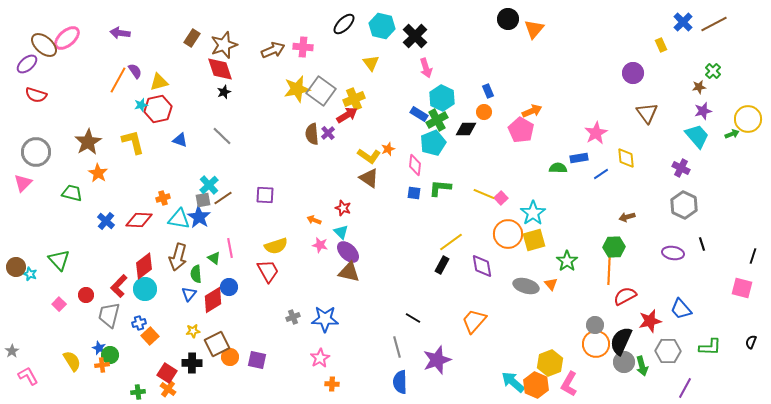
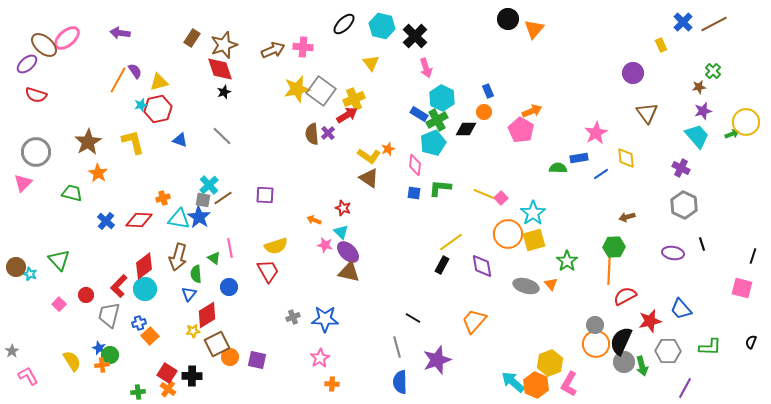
yellow circle at (748, 119): moved 2 px left, 3 px down
gray square at (203, 200): rotated 21 degrees clockwise
pink star at (320, 245): moved 5 px right
red diamond at (213, 300): moved 6 px left, 15 px down
black cross at (192, 363): moved 13 px down
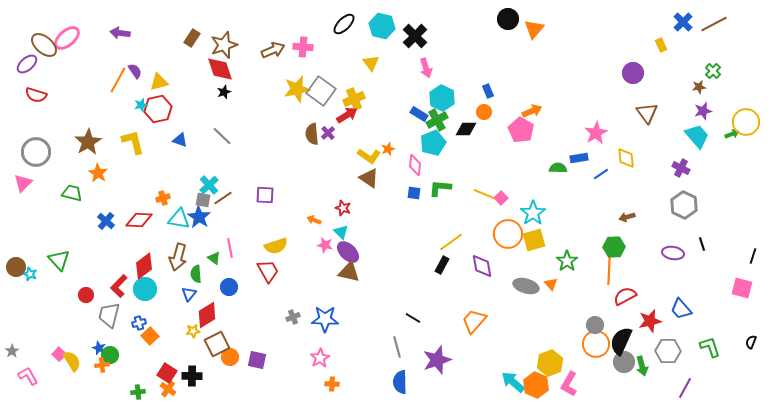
pink square at (59, 304): moved 50 px down
green L-shape at (710, 347): rotated 110 degrees counterclockwise
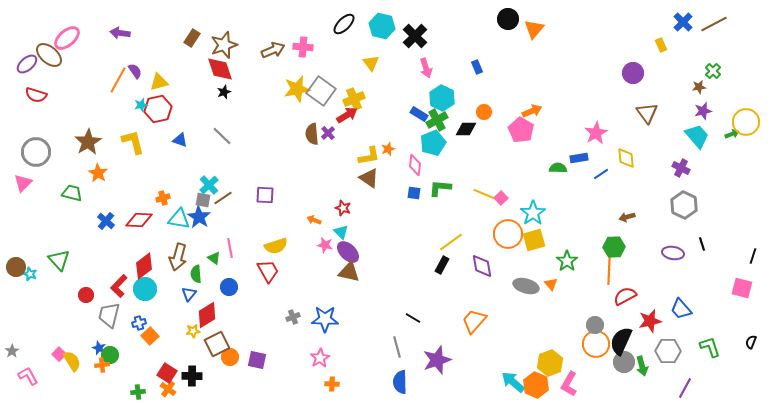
brown ellipse at (44, 45): moved 5 px right, 10 px down
blue rectangle at (488, 91): moved 11 px left, 24 px up
yellow L-shape at (369, 156): rotated 45 degrees counterclockwise
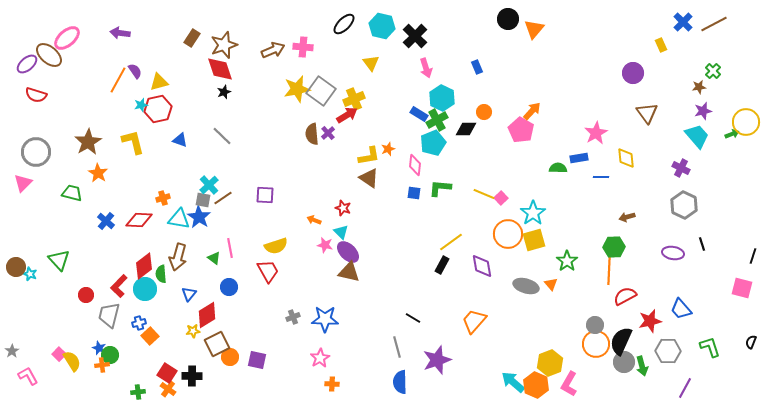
orange arrow at (532, 111): rotated 24 degrees counterclockwise
blue line at (601, 174): moved 3 px down; rotated 35 degrees clockwise
green semicircle at (196, 274): moved 35 px left
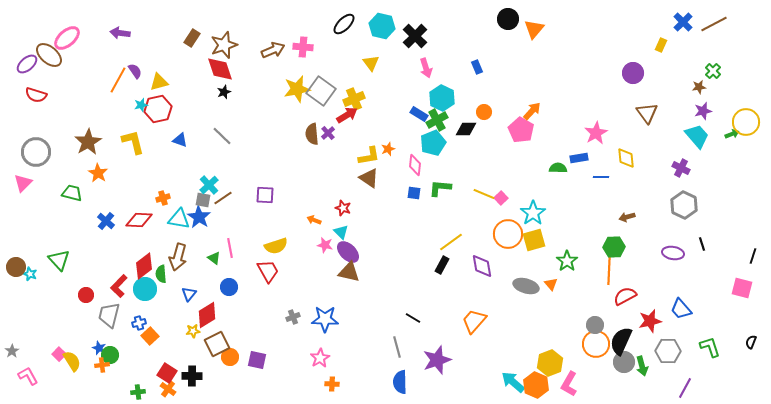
yellow rectangle at (661, 45): rotated 48 degrees clockwise
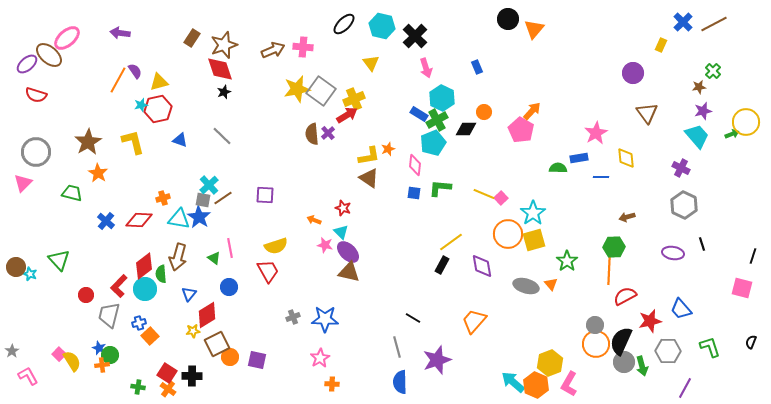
green cross at (138, 392): moved 5 px up; rotated 16 degrees clockwise
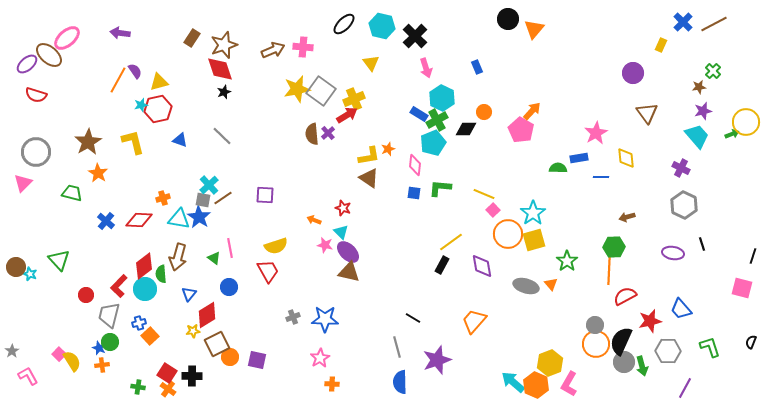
pink square at (501, 198): moved 8 px left, 12 px down
green circle at (110, 355): moved 13 px up
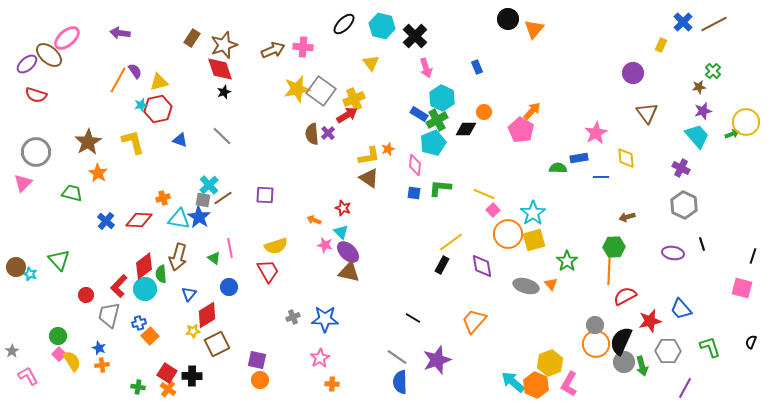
green circle at (110, 342): moved 52 px left, 6 px up
gray line at (397, 347): moved 10 px down; rotated 40 degrees counterclockwise
orange circle at (230, 357): moved 30 px right, 23 px down
